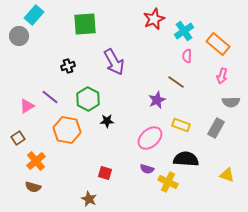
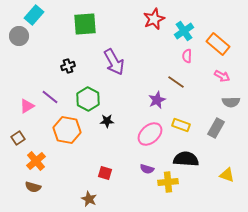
pink arrow: rotated 77 degrees counterclockwise
pink ellipse: moved 4 px up
yellow cross: rotated 30 degrees counterclockwise
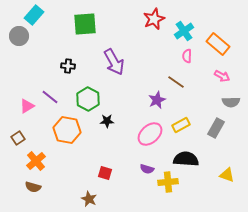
black cross: rotated 24 degrees clockwise
yellow rectangle: rotated 48 degrees counterclockwise
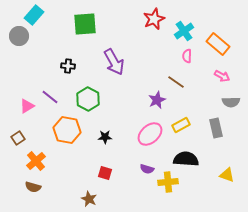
black star: moved 2 px left, 16 px down
gray rectangle: rotated 42 degrees counterclockwise
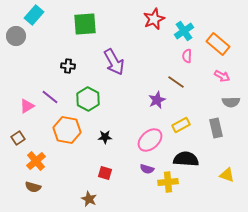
gray circle: moved 3 px left
pink ellipse: moved 6 px down
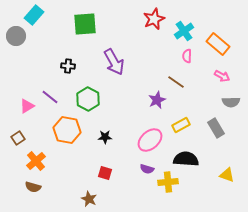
gray rectangle: rotated 18 degrees counterclockwise
